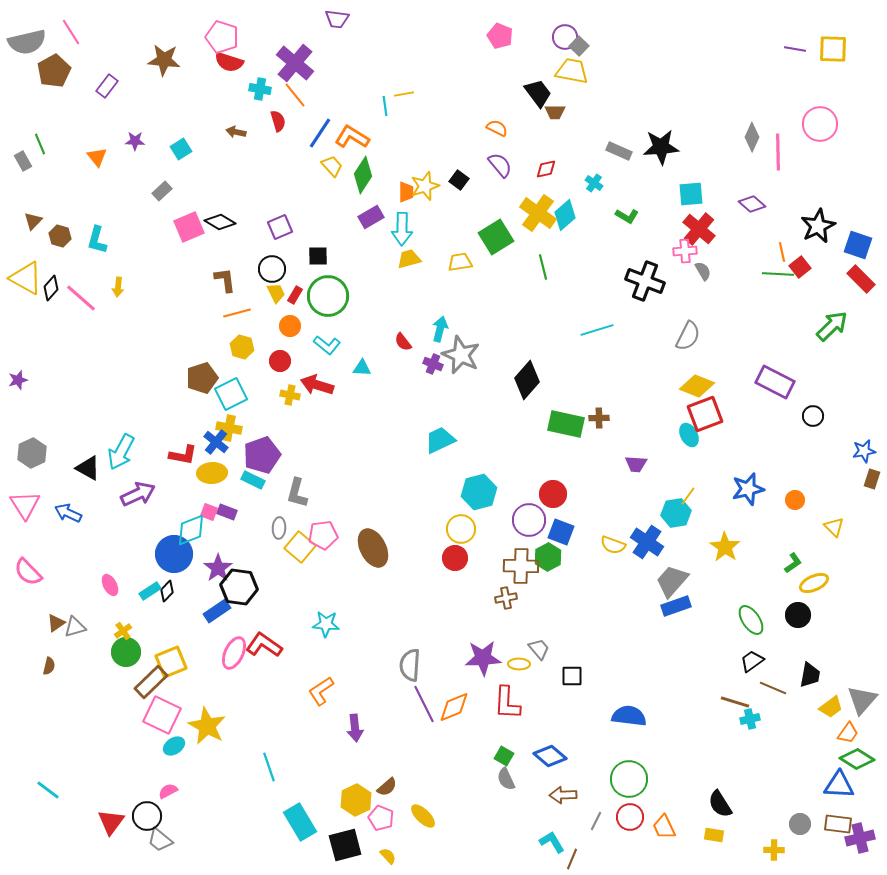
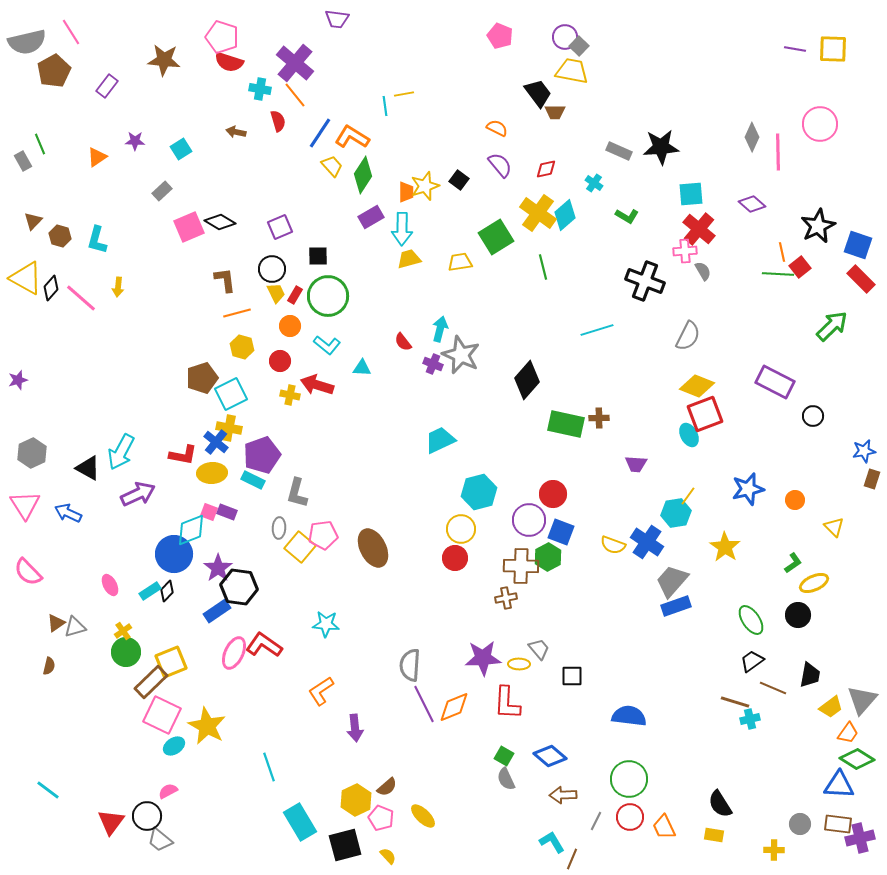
orange triangle at (97, 157): rotated 35 degrees clockwise
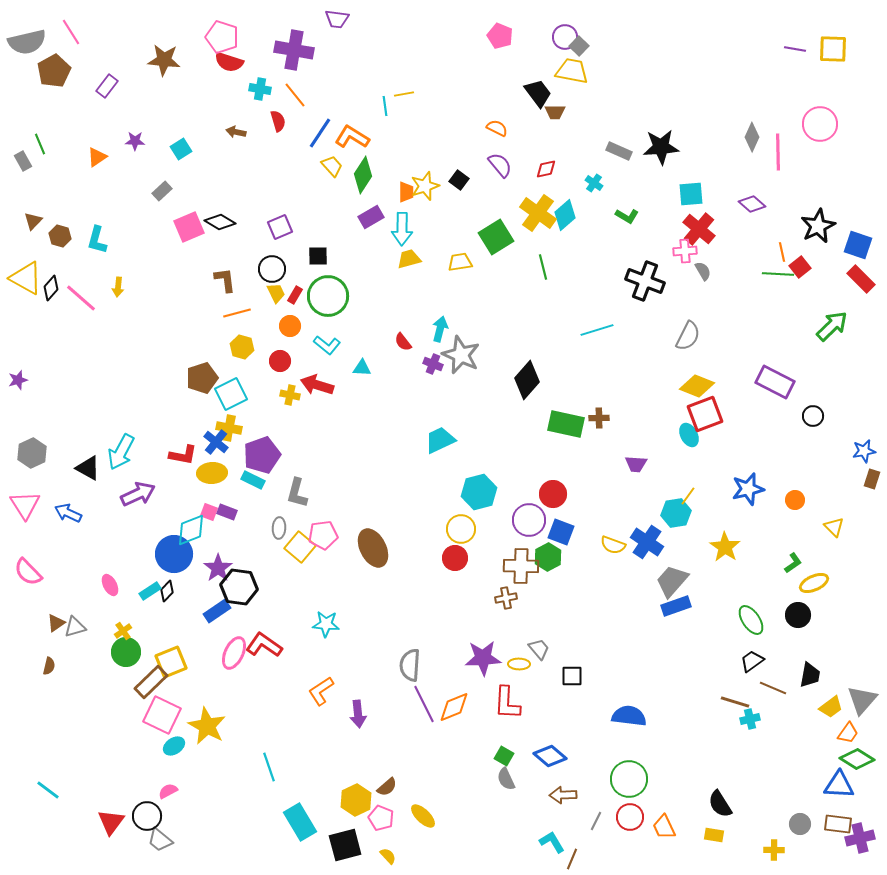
purple cross at (295, 63): moved 1 px left, 13 px up; rotated 30 degrees counterclockwise
purple arrow at (355, 728): moved 3 px right, 14 px up
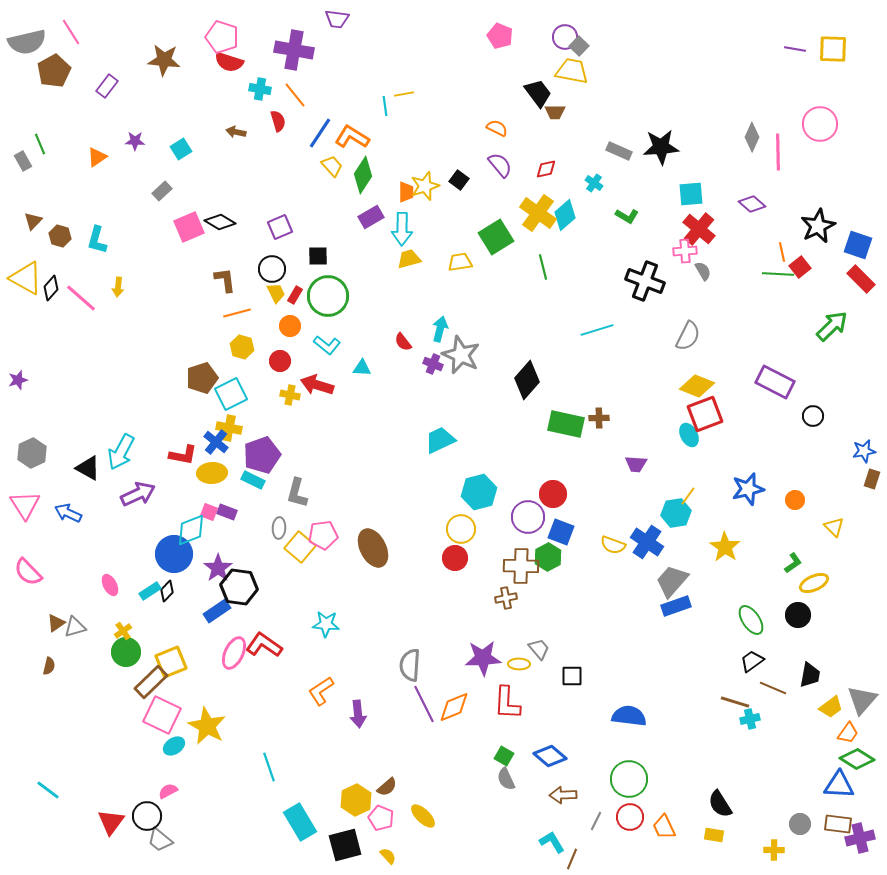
purple circle at (529, 520): moved 1 px left, 3 px up
